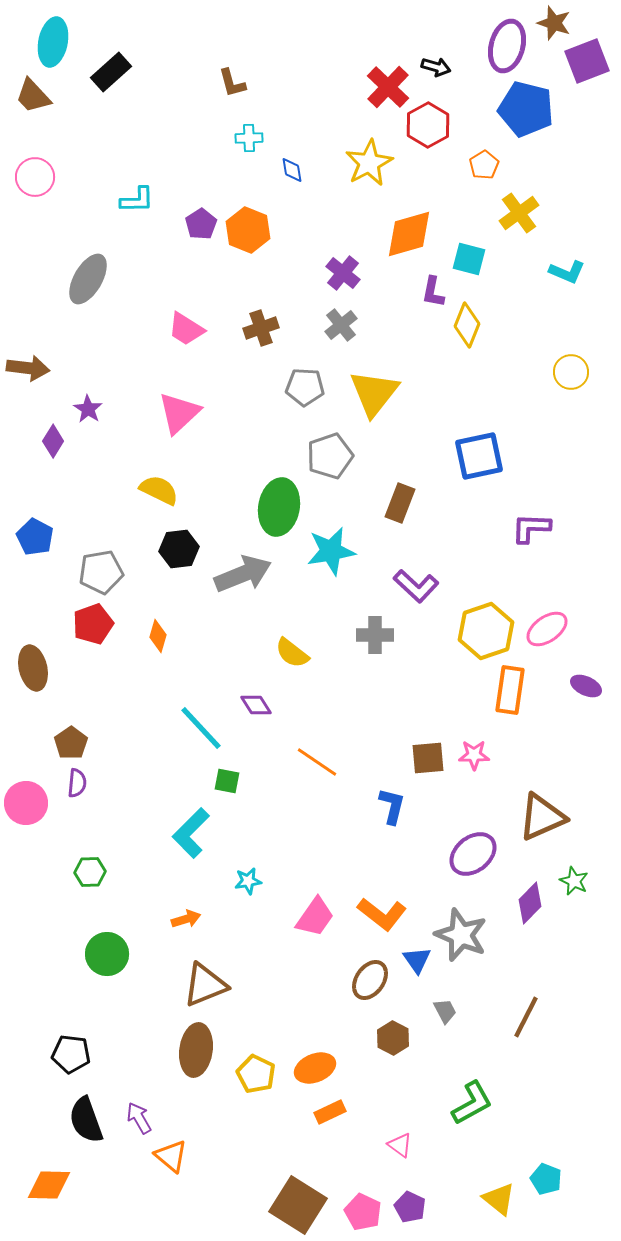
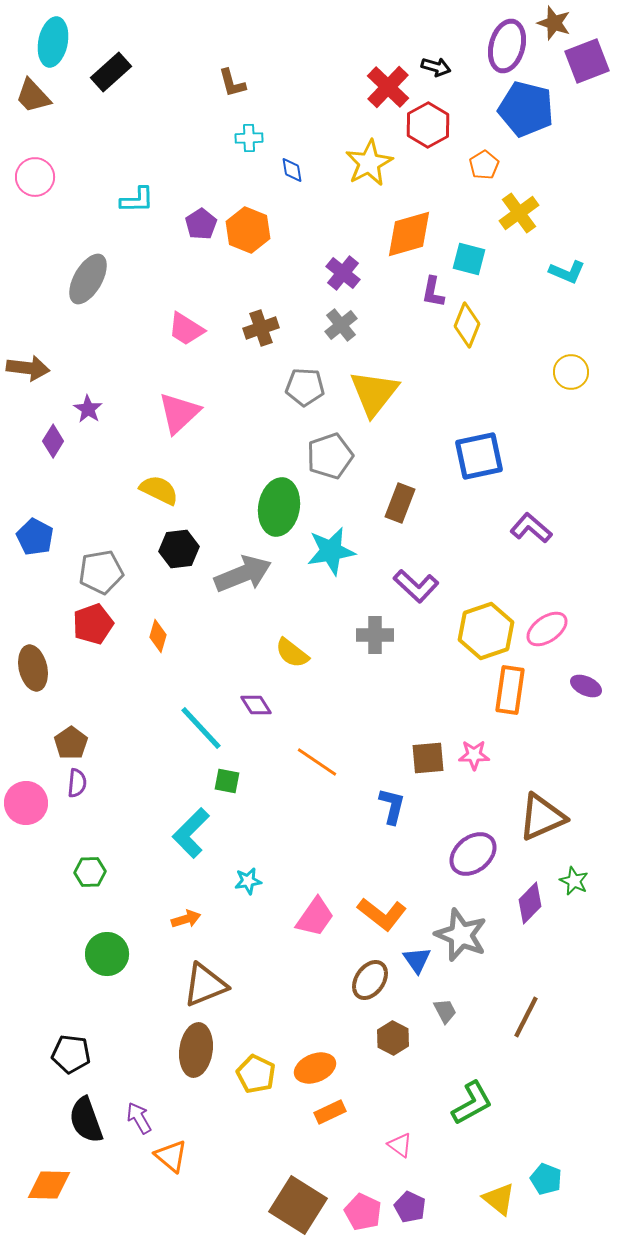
purple L-shape at (531, 528): rotated 39 degrees clockwise
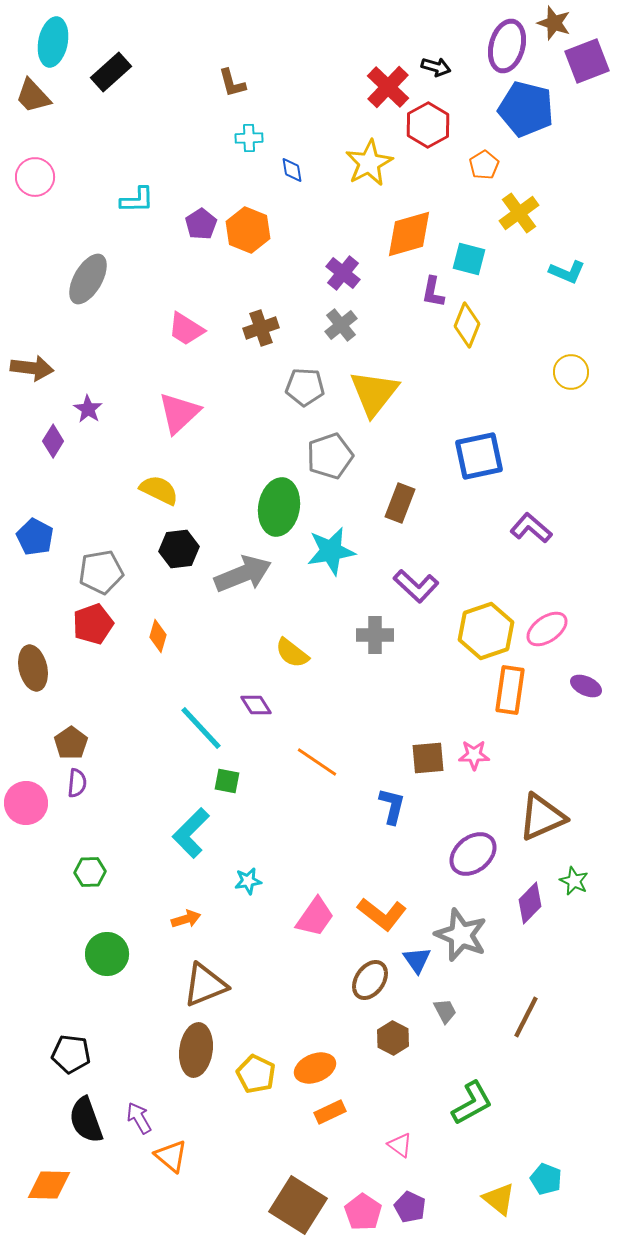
brown arrow at (28, 368): moved 4 px right
pink pentagon at (363, 1212): rotated 9 degrees clockwise
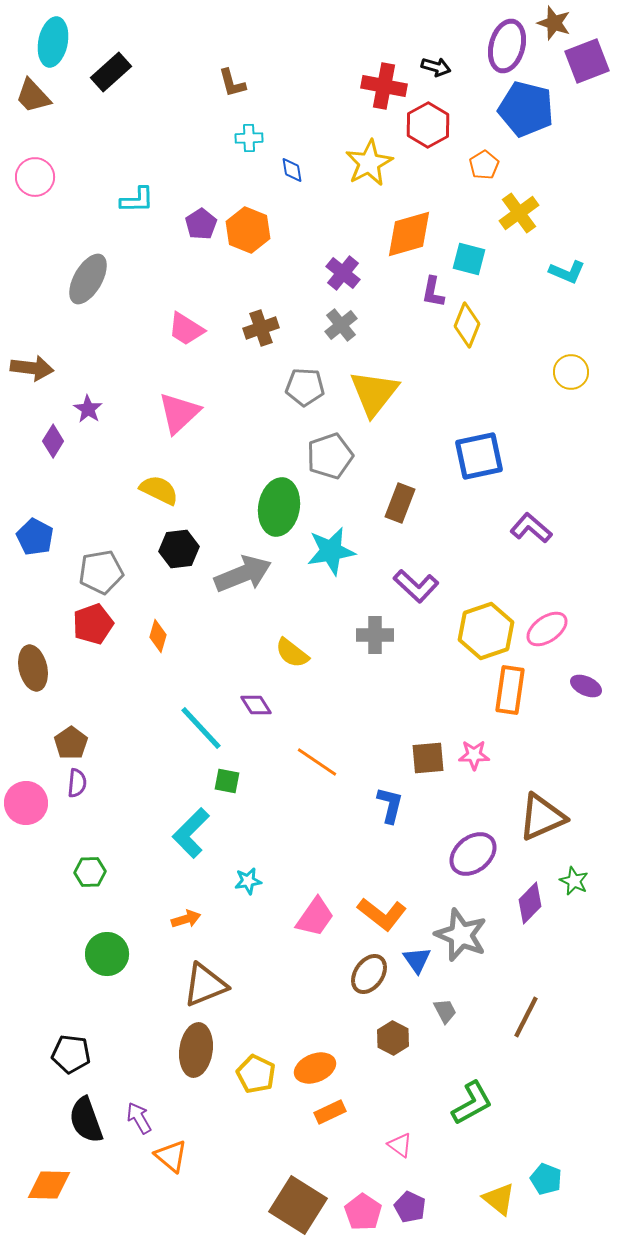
red cross at (388, 87): moved 4 px left, 1 px up; rotated 33 degrees counterclockwise
blue L-shape at (392, 806): moved 2 px left, 1 px up
brown ellipse at (370, 980): moved 1 px left, 6 px up
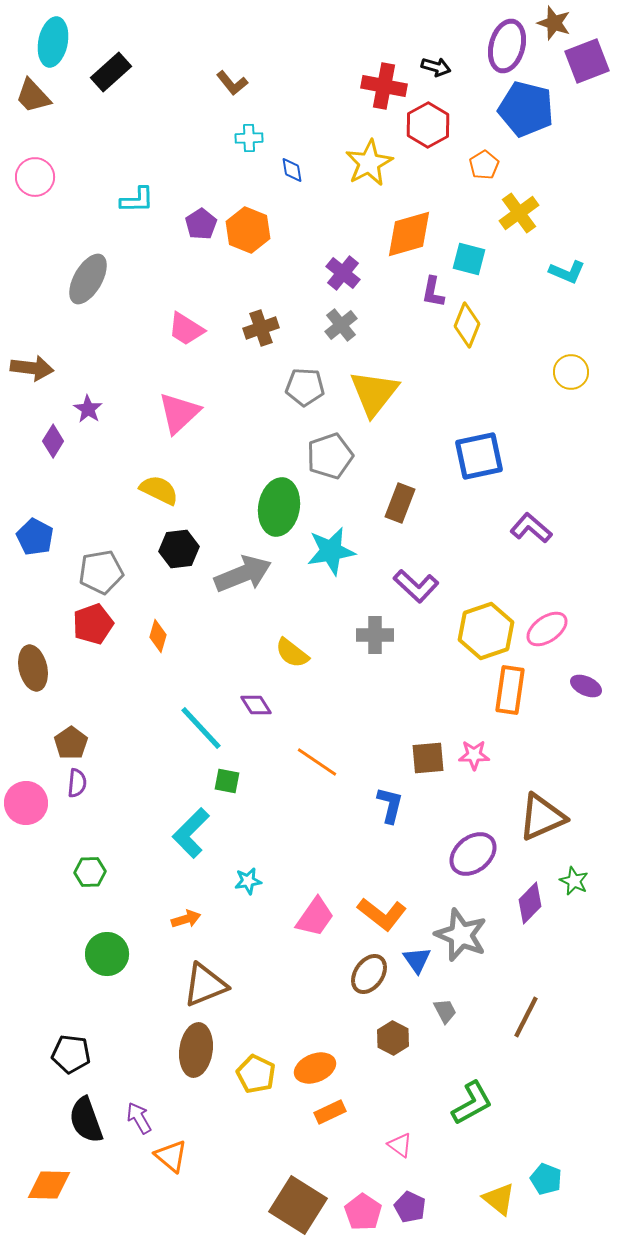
brown L-shape at (232, 83): rotated 24 degrees counterclockwise
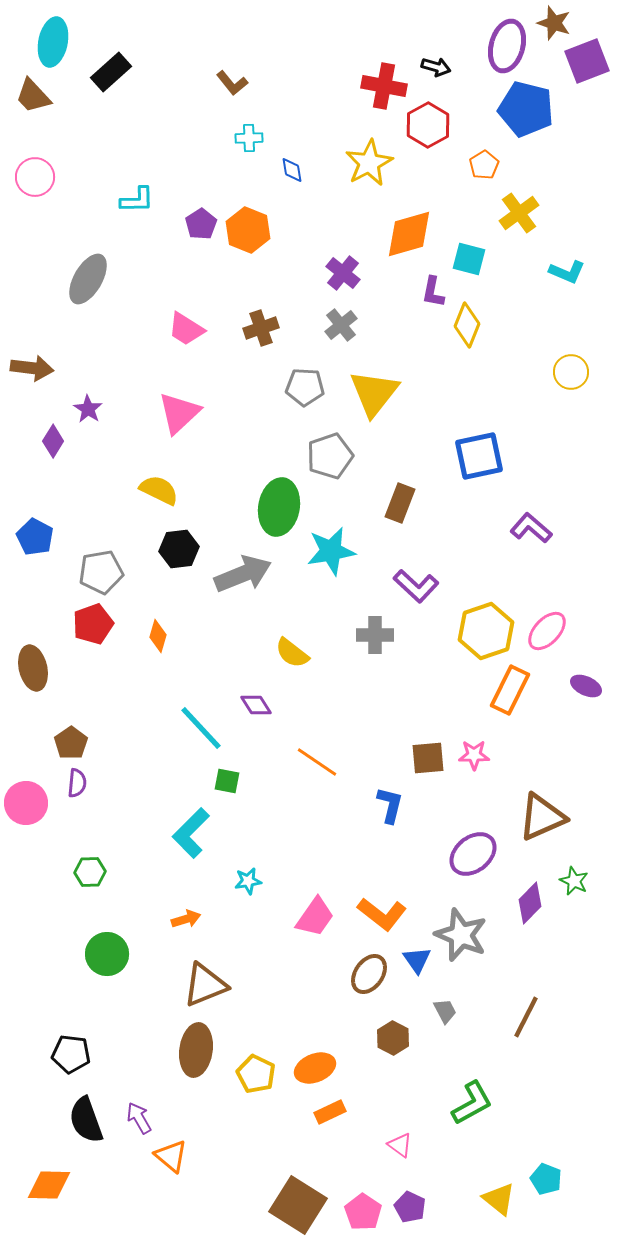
pink ellipse at (547, 629): moved 2 px down; rotated 12 degrees counterclockwise
orange rectangle at (510, 690): rotated 18 degrees clockwise
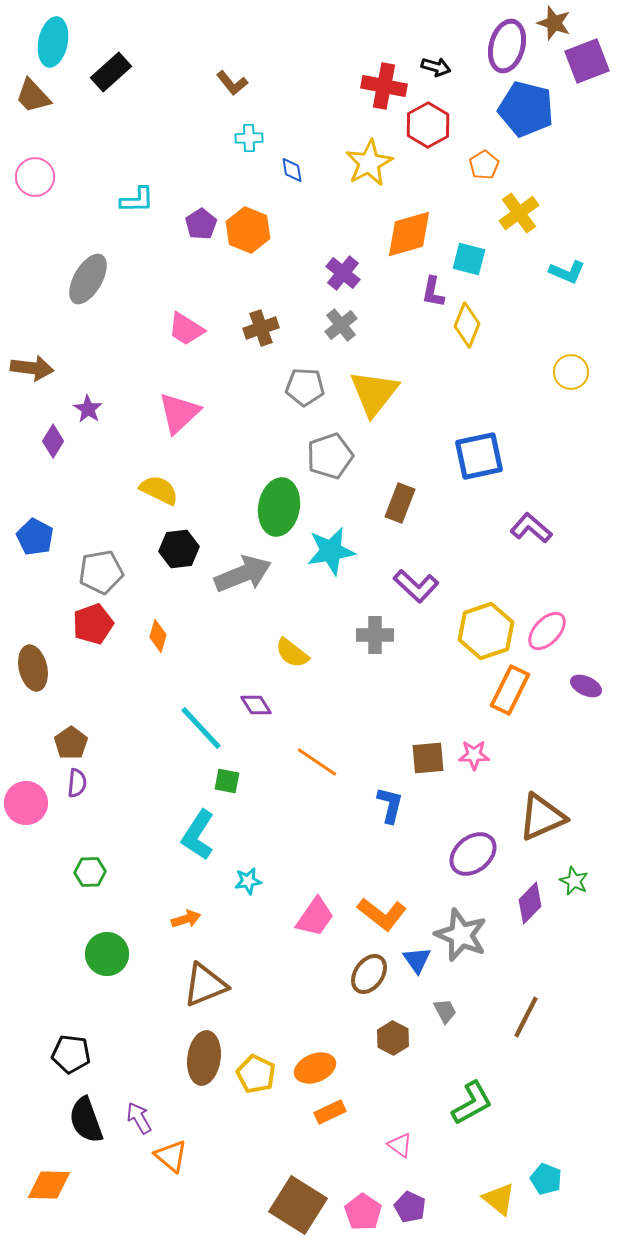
cyan L-shape at (191, 833): moved 7 px right, 2 px down; rotated 12 degrees counterclockwise
brown ellipse at (196, 1050): moved 8 px right, 8 px down
